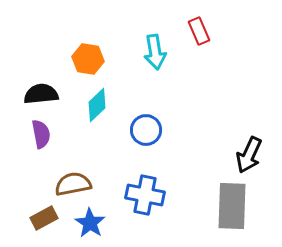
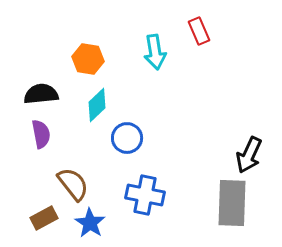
blue circle: moved 19 px left, 8 px down
brown semicircle: rotated 63 degrees clockwise
gray rectangle: moved 3 px up
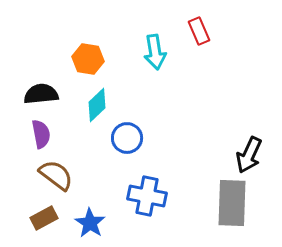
brown semicircle: moved 17 px left, 9 px up; rotated 15 degrees counterclockwise
blue cross: moved 2 px right, 1 px down
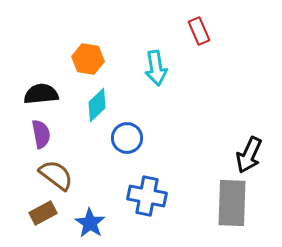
cyan arrow: moved 1 px right, 16 px down
brown rectangle: moved 1 px left, 5 px up
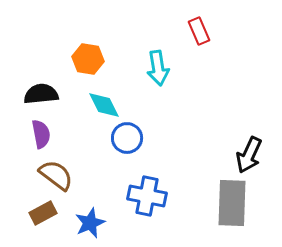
cyan arrow: moved 2 px right
cyan diamond: moved 7 px right; rotated 72 degrees counterclockwise
blue star: rotated 16 degrees clockwise
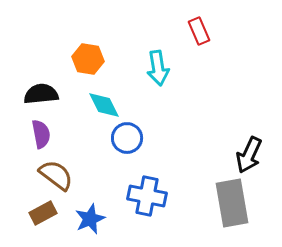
gray rectangle: rotated 12 degrees counterclockwise
blue star: moved 4 px up
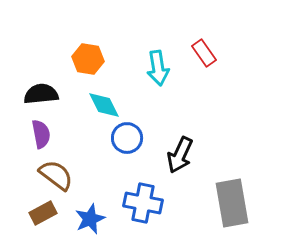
red rectangle: moved 5 px right, 22 px down; rotated 12 degrees counterclockwise
black arrow: moved 69 px left
blue cross: moved 4 px left, 7 px down
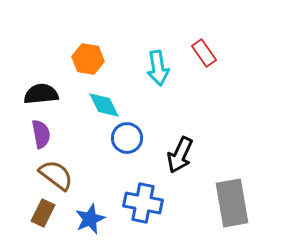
brown rectangle: rotated 36 degrees counterclockwise
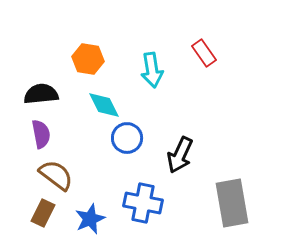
cyan arrow: moved 6 px left, 2 px down
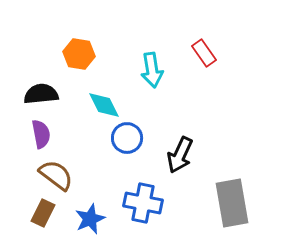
orange hexagon: moved 9 px left, 5 px up
